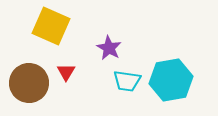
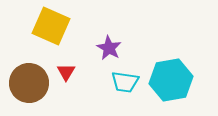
cyan trapezoid: moved 2 px left, 1 px down
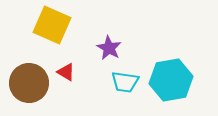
yellow square: moved 1 px right, 1 px up
red triangle: rotated 30 degrees counterclockwise
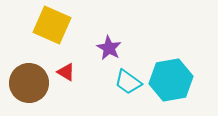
cyan trapezoid: moved 3 px right; rotated 28 degrees clockwise
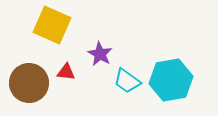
purple star: moved 9 px left, 6 px down
red triangle: rotated 24 degrees counterclockwise
cyan trapezoid: moved 1 px left, 1 px up
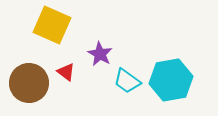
red triangle: rotated 30 degrees clockwise
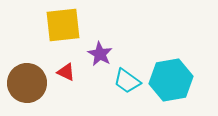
yellow square: moved 11 px right; rotated 30 degrees counterclockwise
red triangle: rotated 12 degrees counterclockwise
brown circle: moved 2 px left
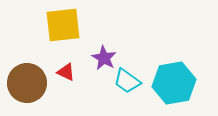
purple star: moved 4 px right, 4 px down
cyan hexagon: moved 3 px right, 3 px down
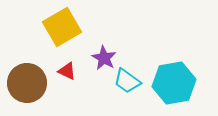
yellow square: moved 1 px left, 2 px down; rotated 24 degrees counterclockwise
red triangle: moved 1 px right, 1 px up
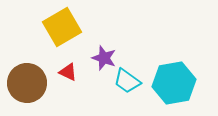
purple star: rotated 10 degrees counterclockwise
red triangle: moved 1 px right, 1 px down
